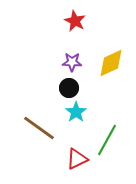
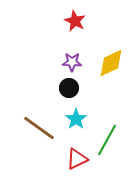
cyan star: moved 7 px down
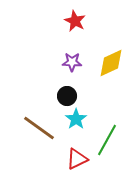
black circle: moved 2 px left, 8 px down
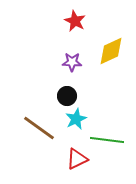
yellow diamond: moved 12 px up
cyan star: rotated 10 degrees clockwise
green line: rotated 68 degrees clockwise
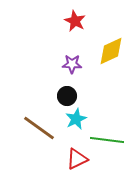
purple star: moved 2 px down
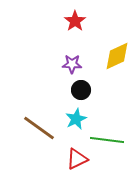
red star: rotated 10 degrees clockwise
yellow diamond: moved 6 px right, 5 px down
black circle: moved 14 px right, 6 px up
